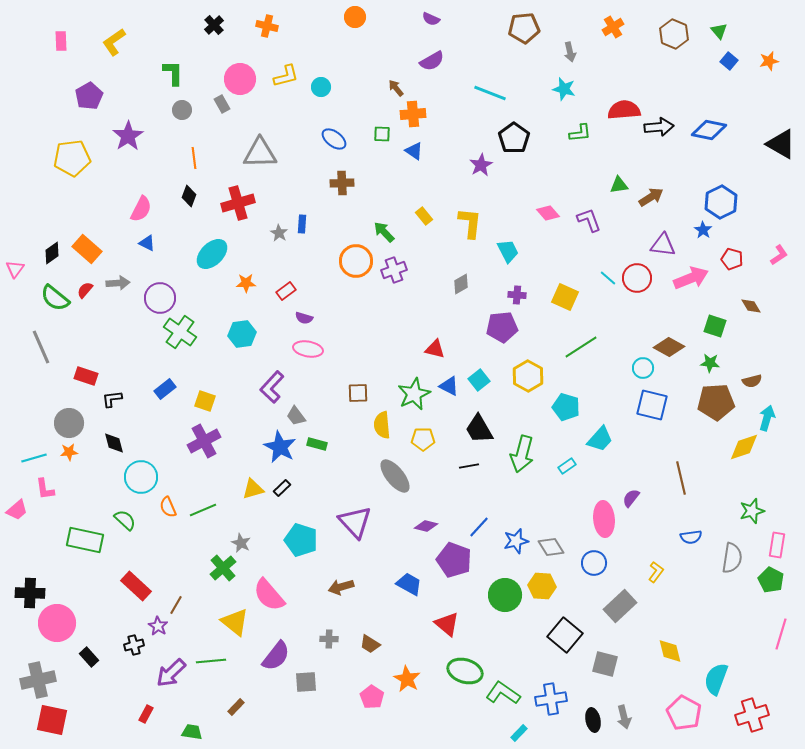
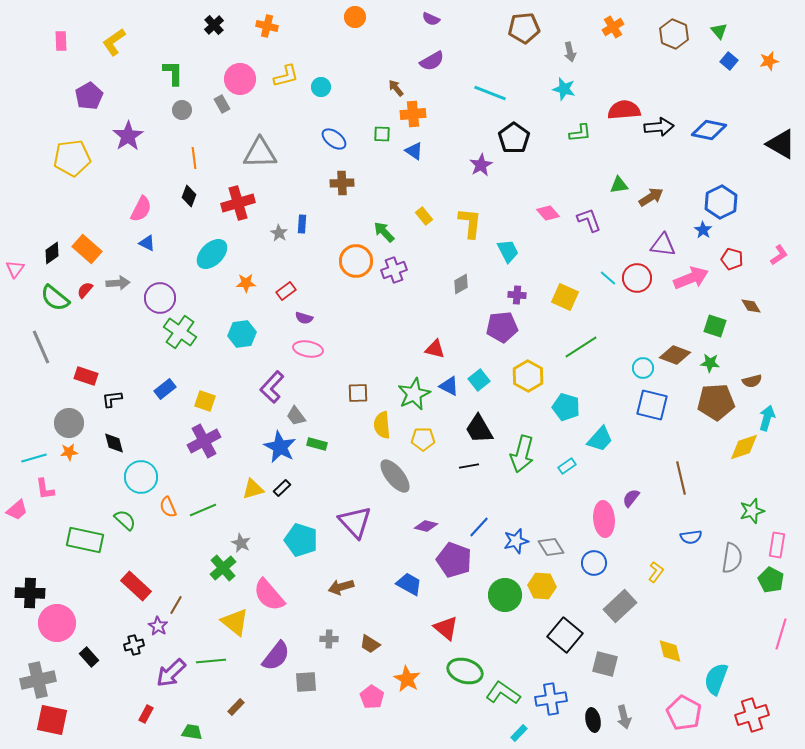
brown diamond at (669, 347): moved 6 px right, 8 px down; rotated 8 degrees counterclockwise
red triangle at (447, 624): moved 1 px left, 4 px down
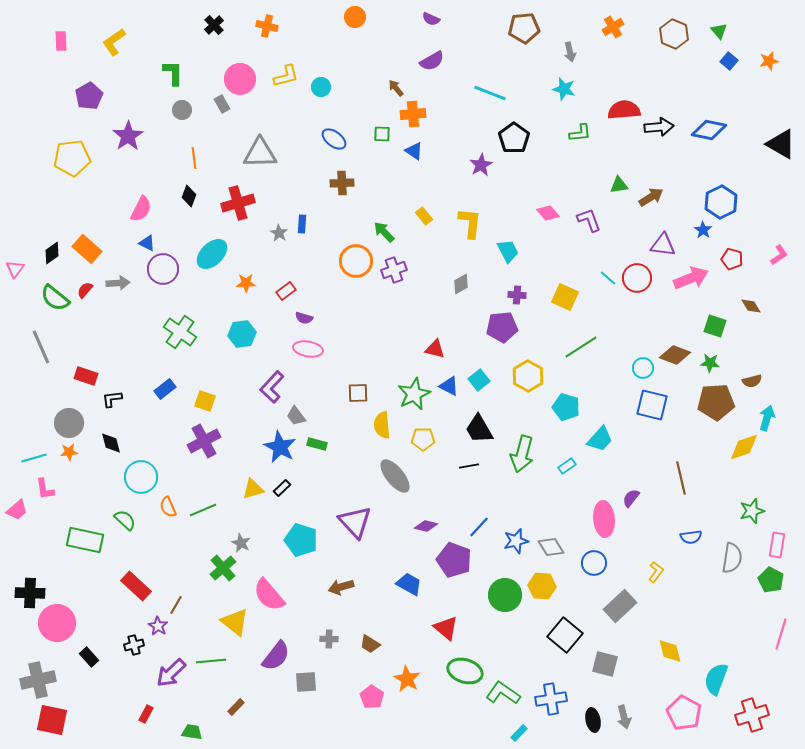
purple circle at (160, 298): moved 3 px right, 29 px up
black diamond at (114, 443): moved 3 px left
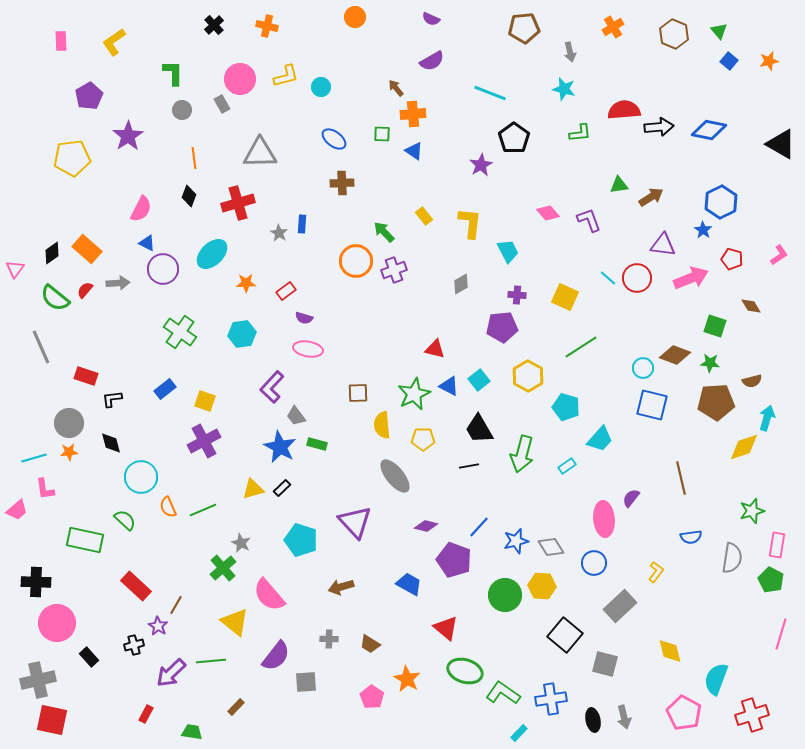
black cross at (30, 593): moved 6 px right, 11 px up
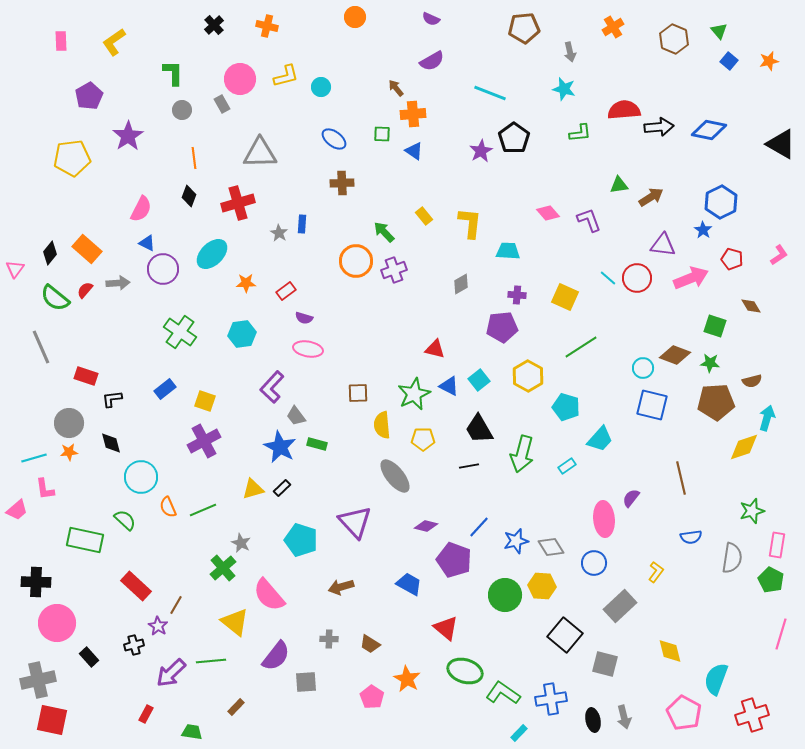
brown hexagon at (674, 34): moved 5 px down
purple star at (481, 165): moved 14 px up
cyan trapezoid at (508, 251): rotated 60 degrees counterclockwise
black diamond at (52, 253): moved 2 px left; rotated 15 degrees counterclockwise
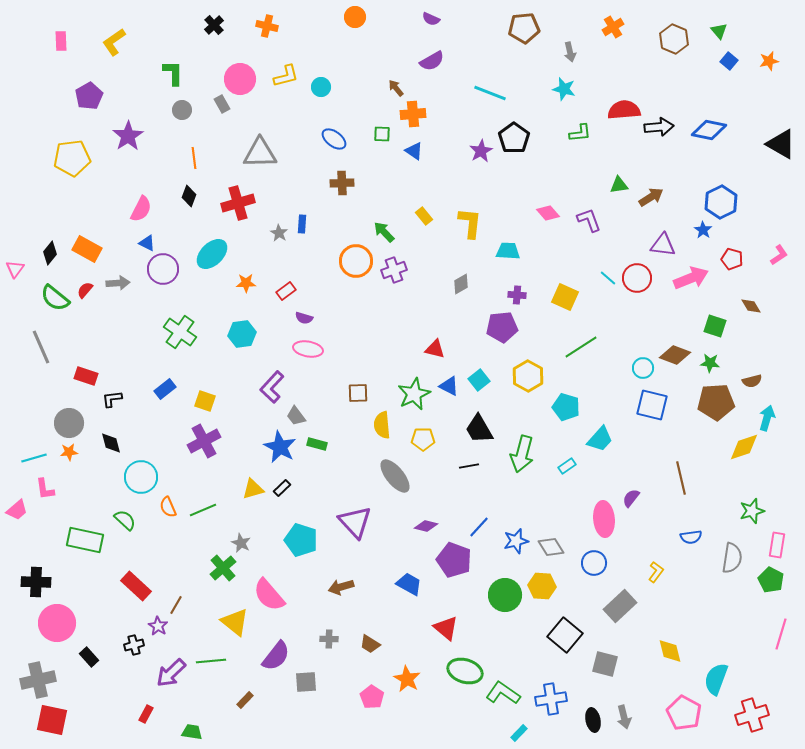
orange rectangle at (87, 249): rotated 12 degrees counterclockwise
brown rectangle at (236, 707): moved 9 px right, 7 px up
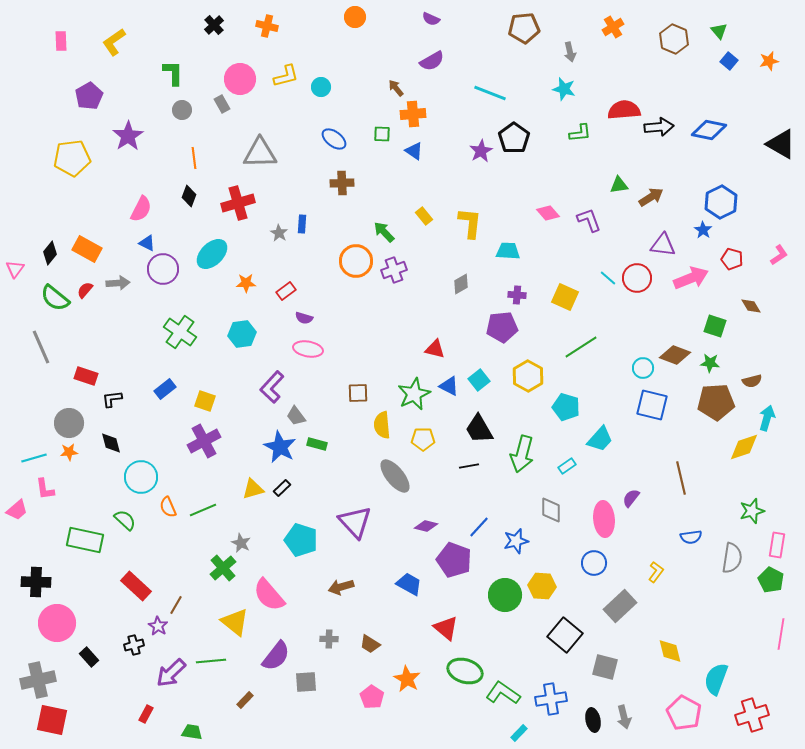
gray diamond at (551, 547): moved 37 px up; rotated 32 degrees clockwise
pink line at (781, 634): rotated 8 degrees counterclockwise
gray square at (605, 664): moved 3 px down
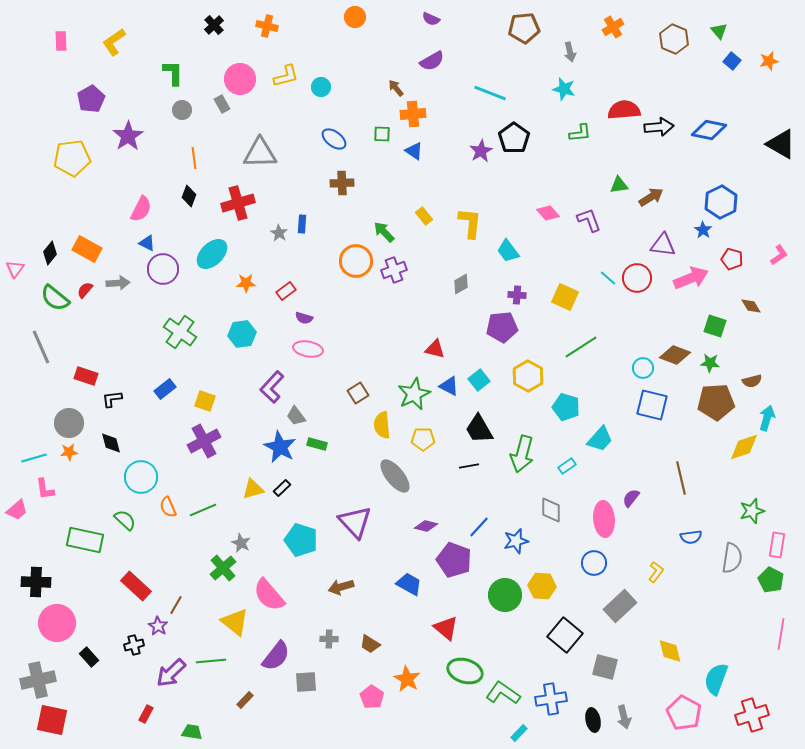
blue square at (729, 61): moved 3 px right
purple pentagon at (89, 96): moved 2 px right, 3 px down
cyan trapezoid at (508, 251): rotated 130 degrees counterclockwise
brown square at (358, 393): rotated 30 degrees counterclockwise
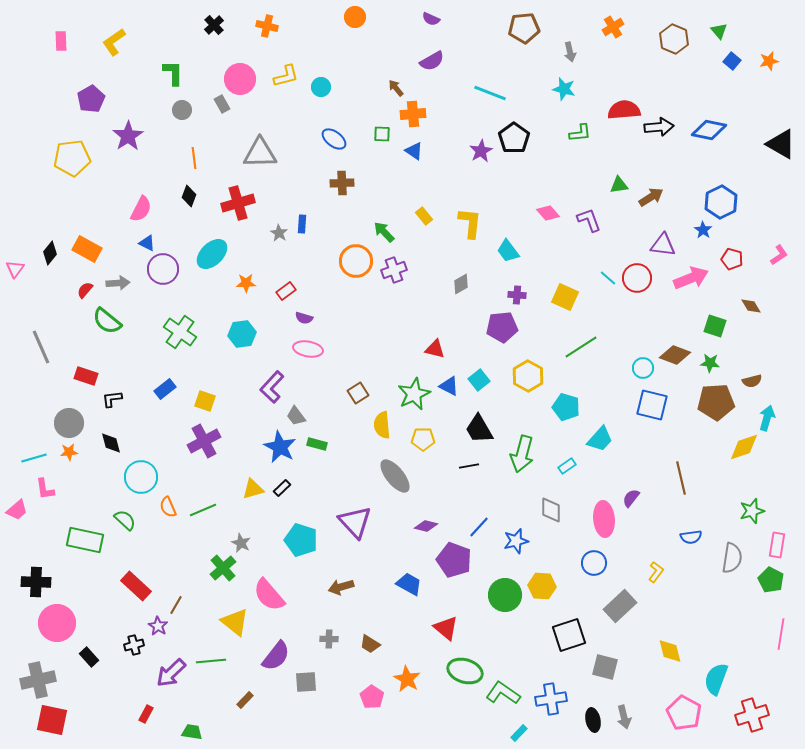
green semicircle at (55, 298): moved 52 px right, 23 px down
black square at (565, 635): moved 4 px right; rotated 32 degrees clockwise
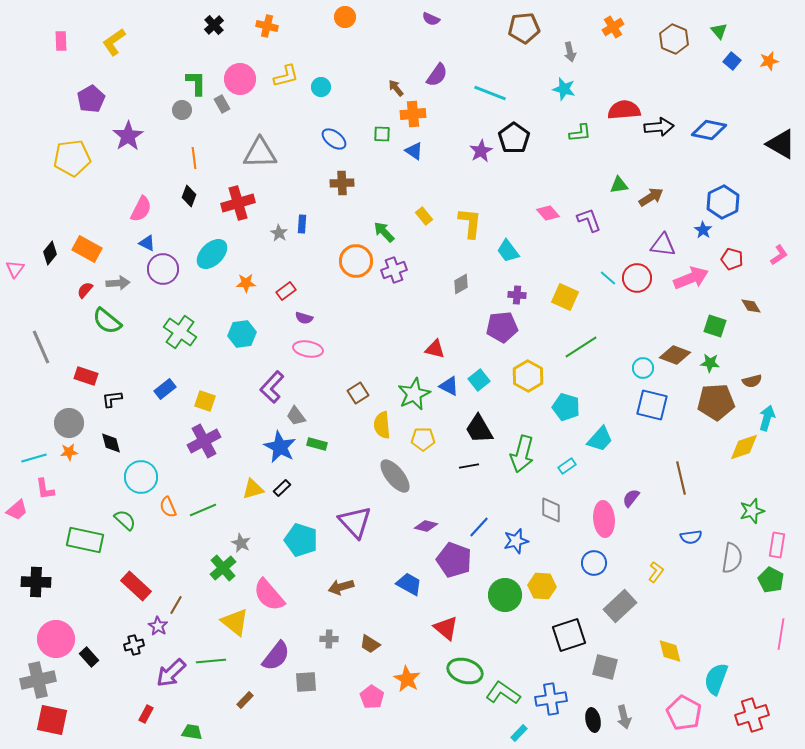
orange circle at (355, 17): moved 10 px left
purple semicircle at (432, 61): moved 5 px right, 14 px down; rotated 25 degrees counterclockwise
green L-shape at (173, 73): moved 23 px right, 10 px down
blue hexagon at (721, 202): moved 2 px right
pink circle at (57, 623): moved 1 px left, 16 px down
